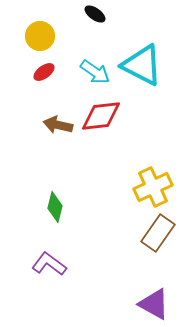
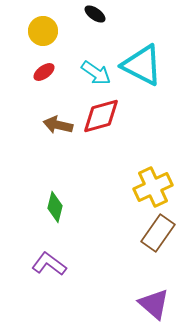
yellow circle: moved 3 px right, 5 px up
cyan arrow: moved 1 px right, 1 px down
red diamond: rotated 9 degrees counterclockwise
purple triangle: rotated 12 degrees clockwise
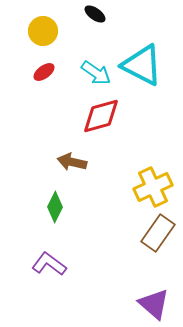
brown arrow: moved 14 px right, 37 px down
green diamond: rotated 12 degrees clockwise
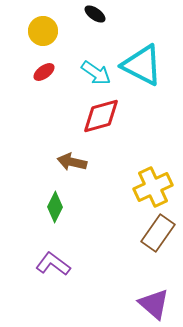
purple L-shape: moved 4 px right
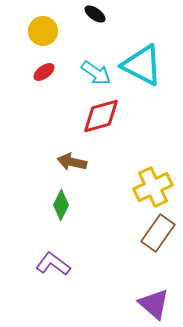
green diamond: moved 6 px right, 2 px up
